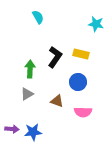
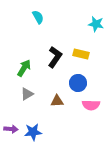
green arrow: moved 6 px left, 1 px up; rotated 30 degrees clockwise
blue circle: moved 1 px down
brown triangle: rotated 24 degrees counterclockwise
pink semicircle: moved 8 px right, 7 px up
purple arrow: moved 1 px left
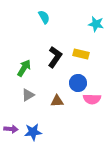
cyan semicircle: moved 6 px right
gray triangle: moved 1 px right, 1 px down
pink semicircle: moved 1 px right, 6 px up
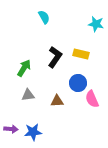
gray triangle: rotated 24 degrees clockwise
pink semicircle: rotated 66 degrees clockwise
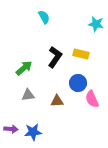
green arrow: rotated 18 degrees clockwise
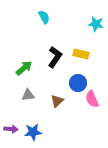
brown triangle: rotated 40 degrees counterclockwise
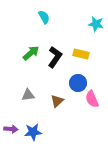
green arrow: moved 7 px right, 15 px up
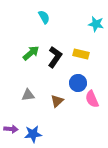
blue star: moved 2 px down
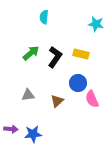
cyan semicircle: rotated 144 degrees counterclockwise
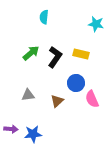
blue circle: moved 2 px left
